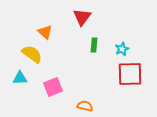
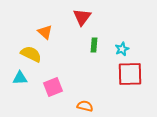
yellow semicircle: moved 1 px left; rotated 10 degrees counterclockwise
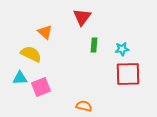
cyan star: rotated 16 degrees clockwise
red square: moved 2 px left
pink square: moved 12 px left
orange semicircle: moved 1 px left
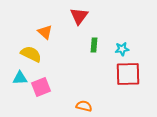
red triangle: moved 3 px left, 1 px up
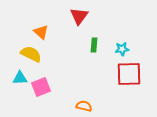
orange triangle: moved 4 px left
red square: moved 1 px right
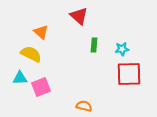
red triangle: rotated 24 degrees counterclockwise
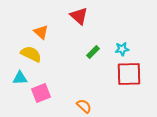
green rectangle: moved 1 px left, 7 px down; rotated 40 degrees clockwise
pink square: moved 6 px down
orange semicircle: rotated 28 degrees clockwise
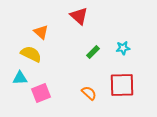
cyan star: moved 1 px right, 1 px up
red square: moved 7 px left, 11 px down
orange semicircle: moved 5 px right, 13 px up
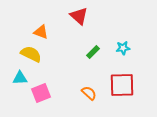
orange triangle: rotated 21 degrees counterclockwise
